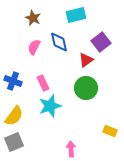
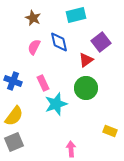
cyan star: moved 6 px right, 2 px up
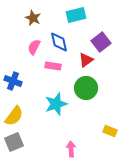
pink rectangle: moved 10 px right, 17 px up; rotated 56 degrees counterclockwise
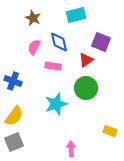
purple square: rotated 30 degrees counterclockwise
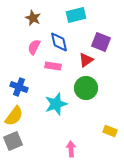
blue cross: moved 6 px right, 6 px down
gray square: moved 1 px left, 1 px up
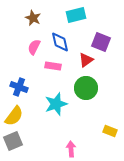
blue diamond: moved 1 px right
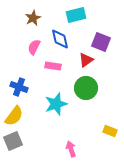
brown star: rotated 21 degrees clockwise
blue diamond: moved 3 px up
pink arrow: rotated 14 degrees counterclockwise
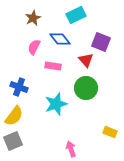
cyan rectangle: rotated 12 degrees counterclockwise
blue diamond: rotated 25 degrees counterclockwise
red triangle: rotated 35 degrees counterclockwise
yellow rectangle: moved 1 px down
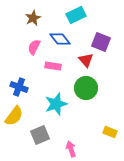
gray square: moved 27 px right, 6 px up
